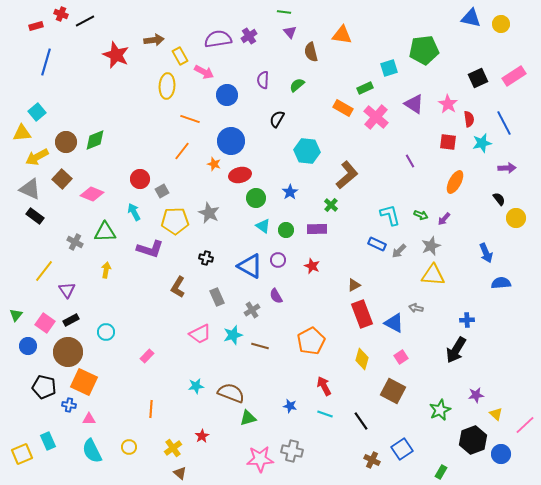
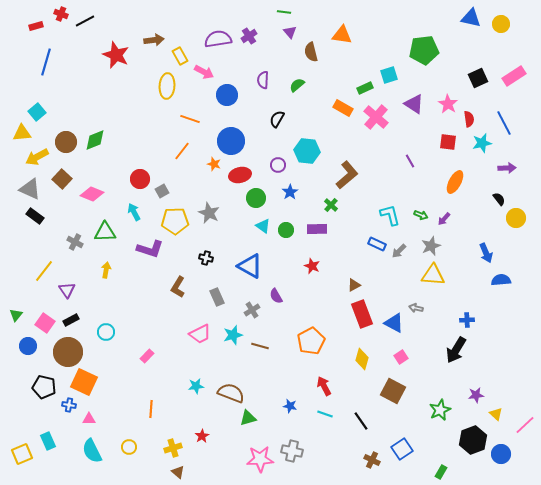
cyan square at (389, 68): moved 7 px down
purple circle at (278, 260): moved 95 px up
blue semicircle at (501, 283): moved 3 px up
yellow cross at (173, 448): rotated 18 degrees clockwise
brown triangle at (180, 473): moved 2 px left, 1 px up
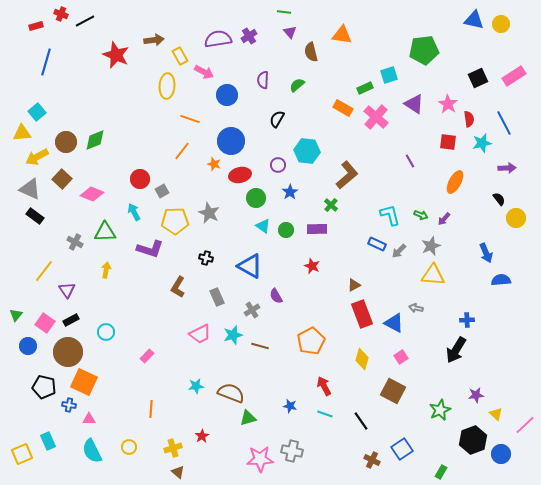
blue triangle at (471, 18): moved 3 px right, 2 px down
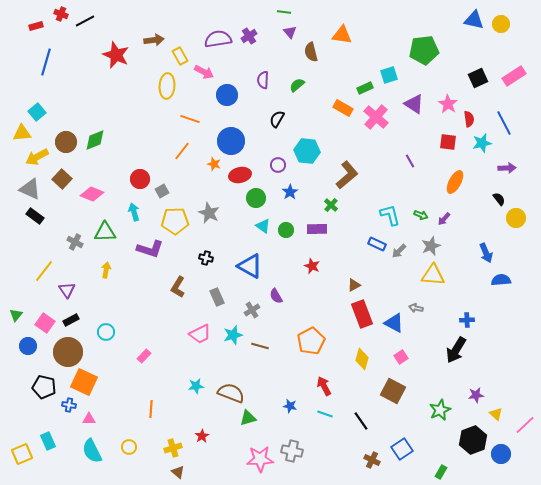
cyan arrow at (134, 212): rotated 12 degrees clockwise
pink rectangle at (147, 356): moved 3 px left
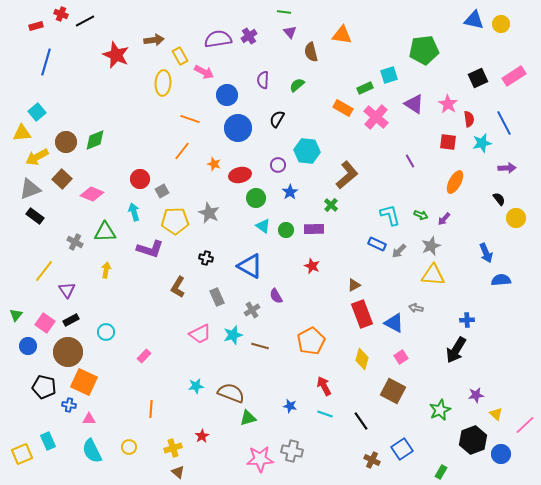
yellow ellipse at (167, 86): moved 4 px left, 3 px up
blue circle at (231, 141): moved 7 px right, 13 px up
gray triangle at (30, 189): rotated 45 degrees counterclockwise
purple rectangle at (317, 229): moved 3 px left
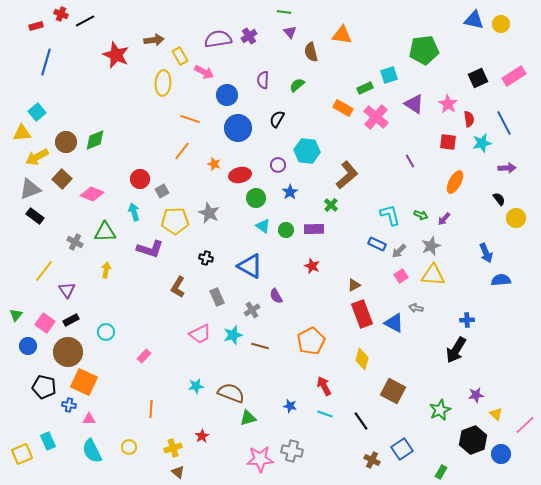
pink square at (401, 357): moved 81 px up
